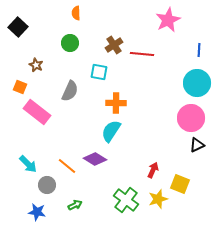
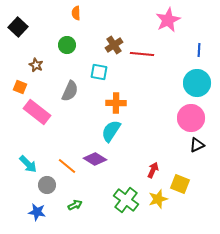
green circle: moved 3 px left, 2 px down
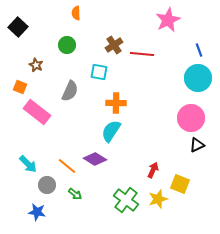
blue line: rotated 24 degrees counterclockwise
cyan circle: moved 1 px right, 5 px up
green arrow: moved 11 px up; rotated 64 degrees clockwise
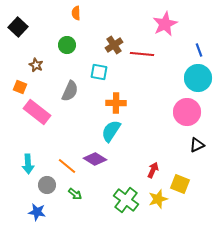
pink star: moved 3 px left, 4 px down
pink circle: moved 4 px left, 6 px up
cyan arrow: rotated 42 degrees clockwise
